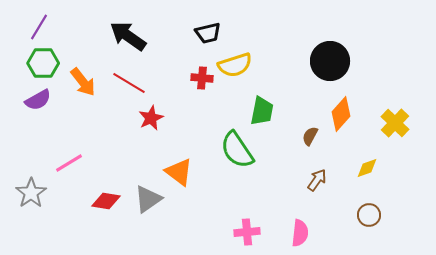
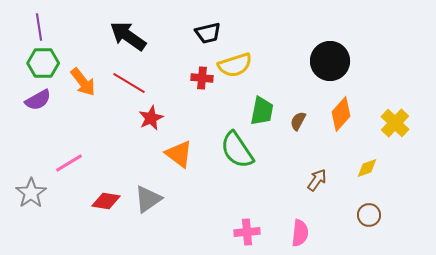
purple line: rotated 40 degrees counterclockwise
brown semicircle: moved 12 px left, 15 px up
orange triangle: moved 18 px up
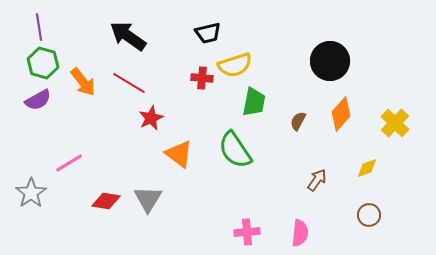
green hexagon: rotated 16 degrees clockwise
green trapezoid: moved 8 px left, 9 px up
green semicircle: moved 2 px left
gray triangle: rotated 24 degrees counterclockwise
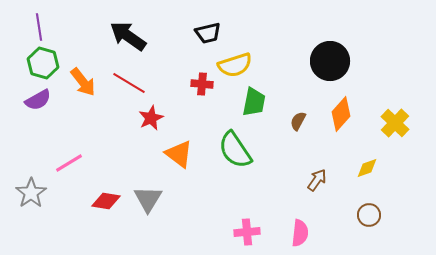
red cross: moved 6 px down
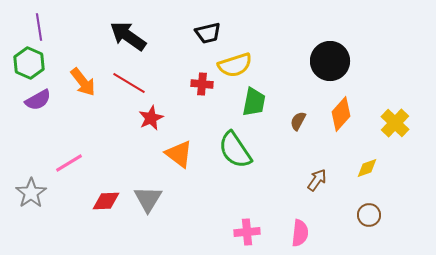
green hexagon: moved 14 px left; rotated 8 degrees clockwise
red diamond: rotated 12 degrees counterclockwise
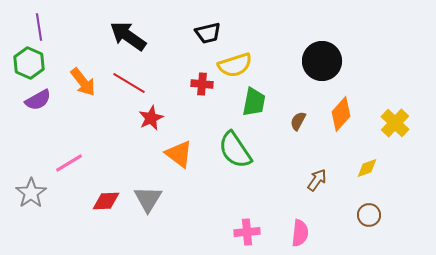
black circle: moved 8 px left
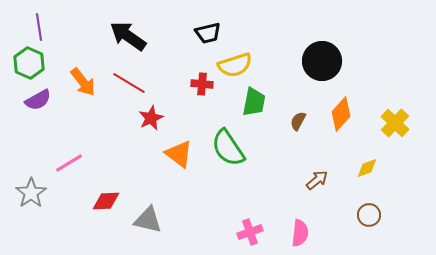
green semicircle: moved 7 px left, 2 px up
brown arrow: rotated 15 degrees clockwise
gray triangle: moved 21 px down; rotated 48 degrees counterclockwise
pink cross: moved 3 px right; rotated 15 degrees counterclockwise
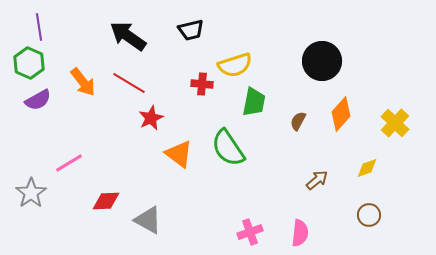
black trapezoid: moved 17 px left, 3 px up
gray triangle: rotated 16 degrees clockwise
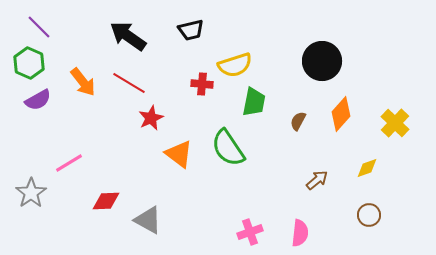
purple line: rotated 36 degrees counterclockwise
